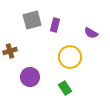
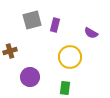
green rectangle: rotated 40 degrees clockwise
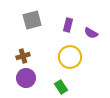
purple rectangle: moved 13 px right
brown cross: moved 13 px right, 5 px down
purple circle: moved 4 px left, 1 px down
green rectangle: moved 4 px left, 1 px up; rotated 40 degrees counterclockwise
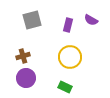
purple semicircle: moved 13 px up
green rectangle: moved 4 px right; rotated 32 degrees counterclockwise
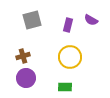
green rectangle: rotated 24 degrees counterclockwise
